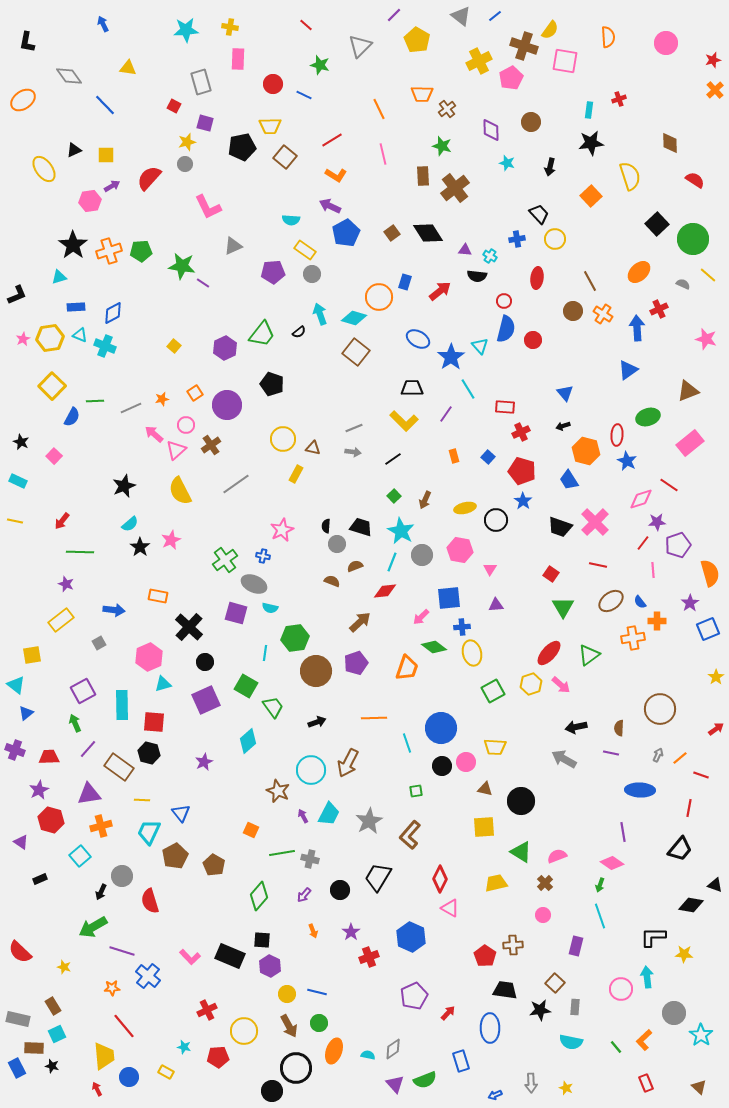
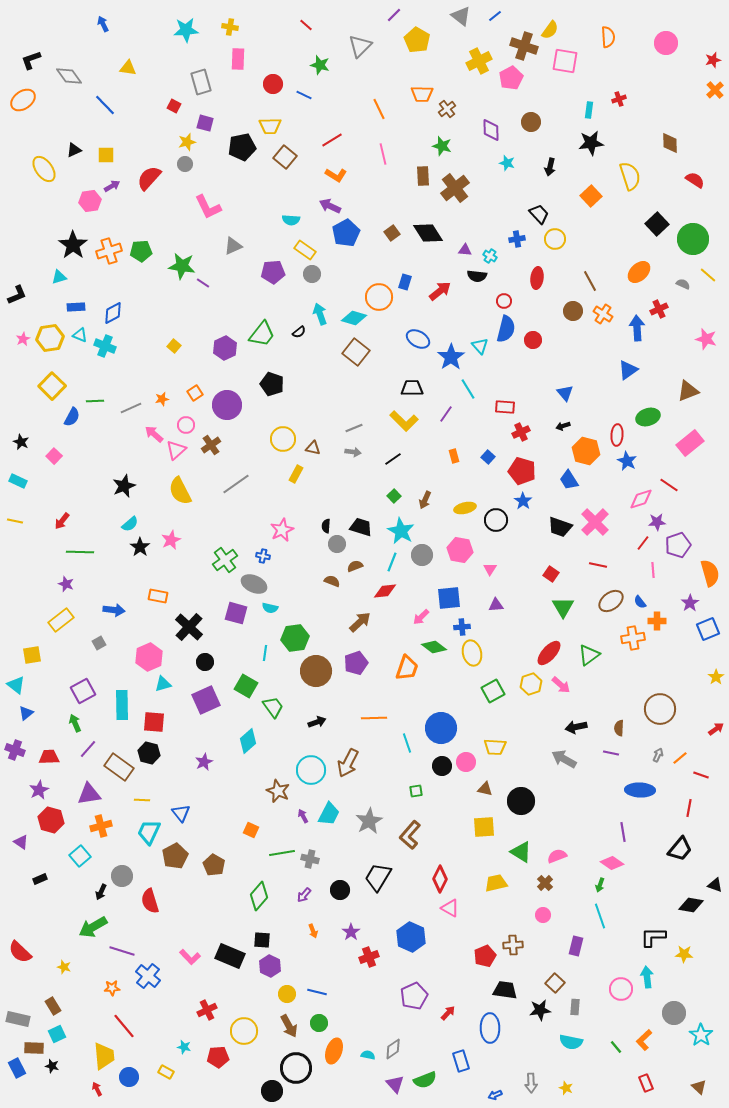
black L-shape at (27, 42): moved 4 px right, 18 px down; rotated 60 degrees clockwise
red pentagon at (485, 956): rotated 15 degrees clockwise
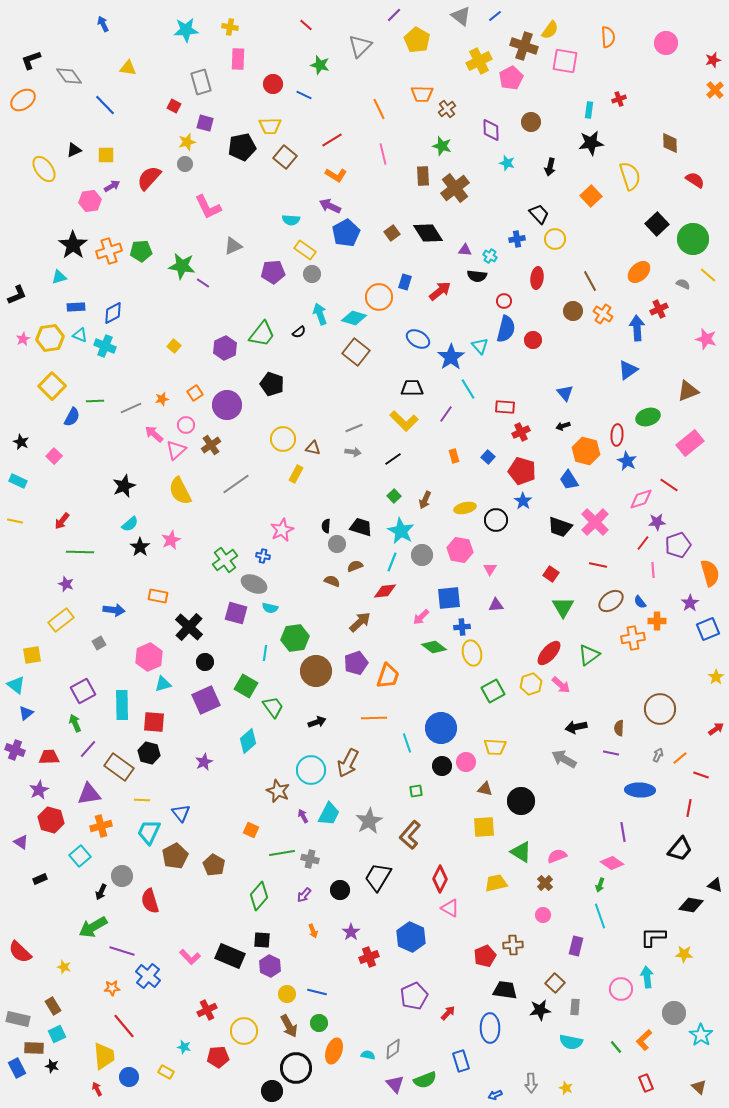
orange trapezoid at (407, 668): moved 19 px left, 8 px down
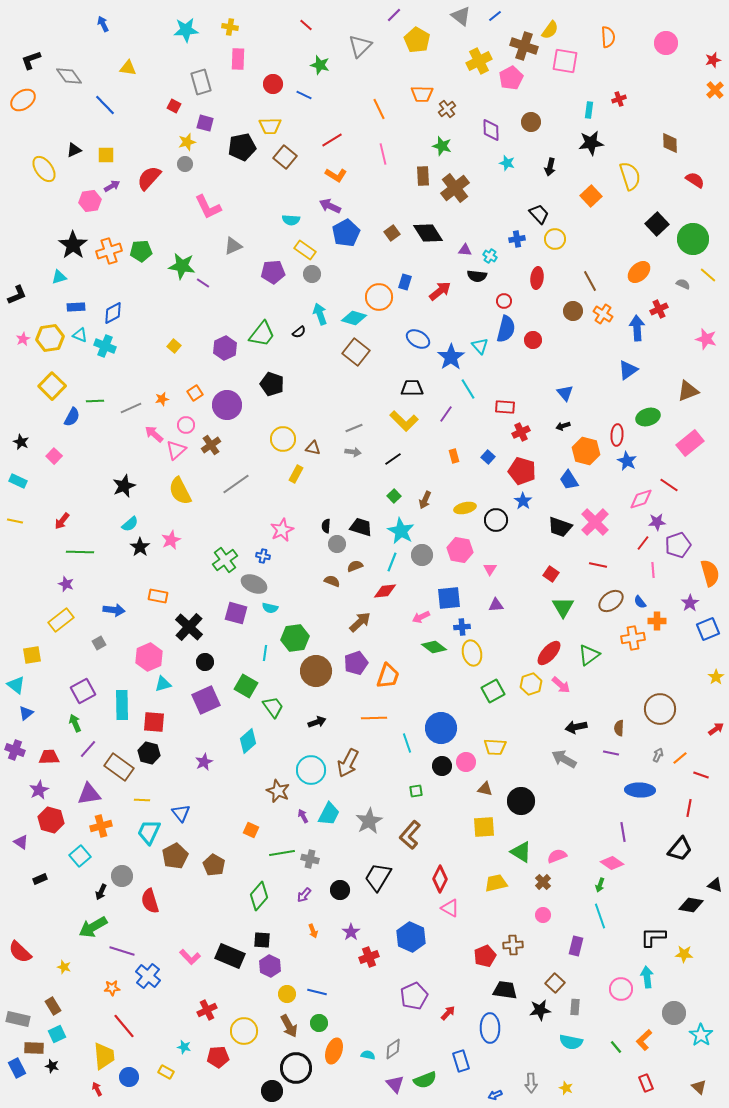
pink arrow at (421, 617): rotated 18 degrees clockwise
brown cross at (545, 883): moved 2 px left, 1 px up
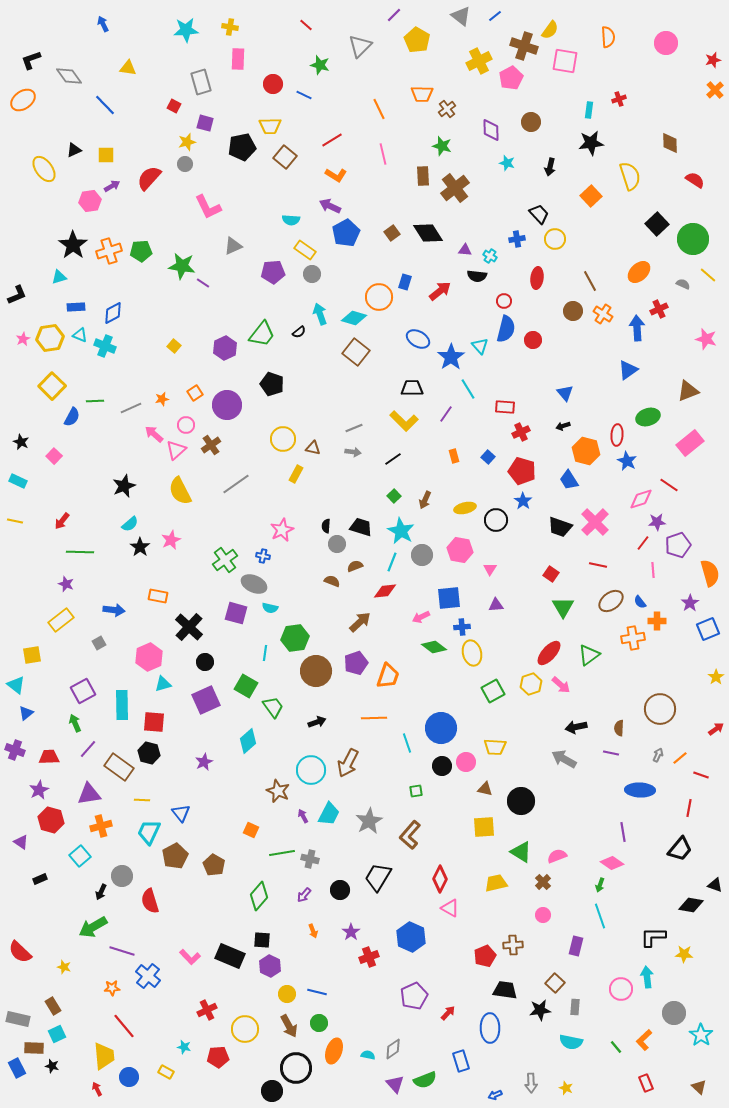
yellow circle at (244, 1031): moved 1 px right, 2 px up
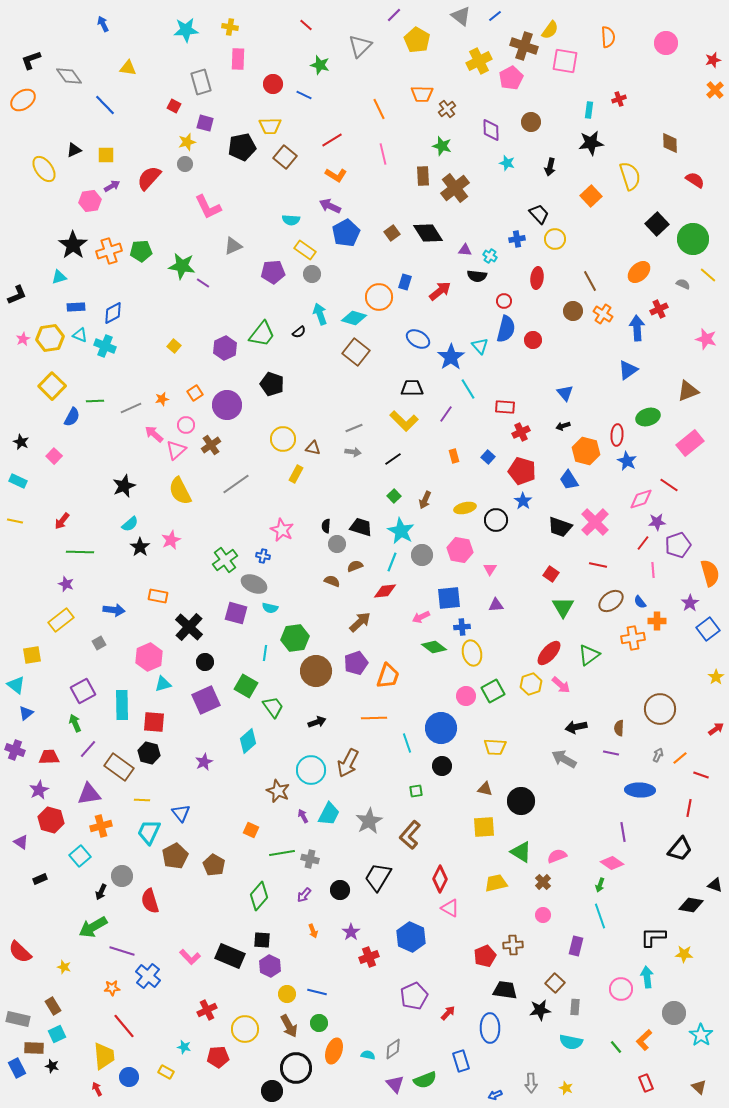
pink star at (282, 530): rotated 20 degrees counterclockwise
blue square at (708, 629): rotated 15 degrees counterclockwise
pink circle at (466, 762): moved 66 px up
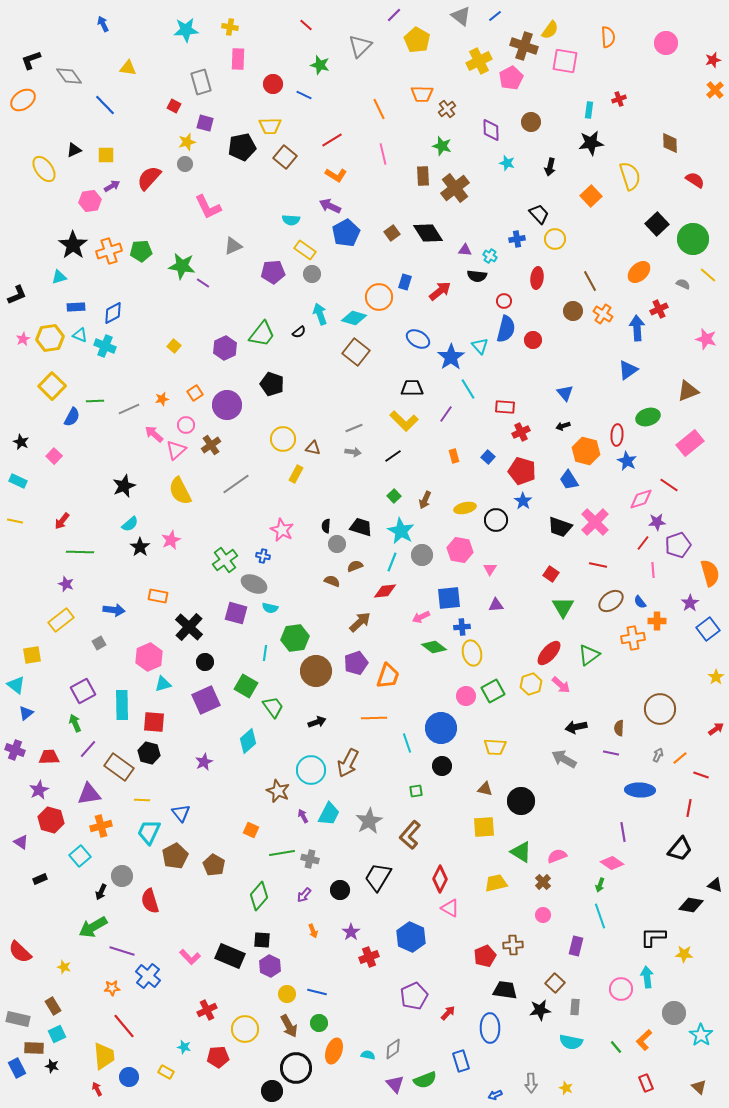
gray line at (131, 408): moved 2 px left, 1 px down
black line at (393, 459): moved 3 px up
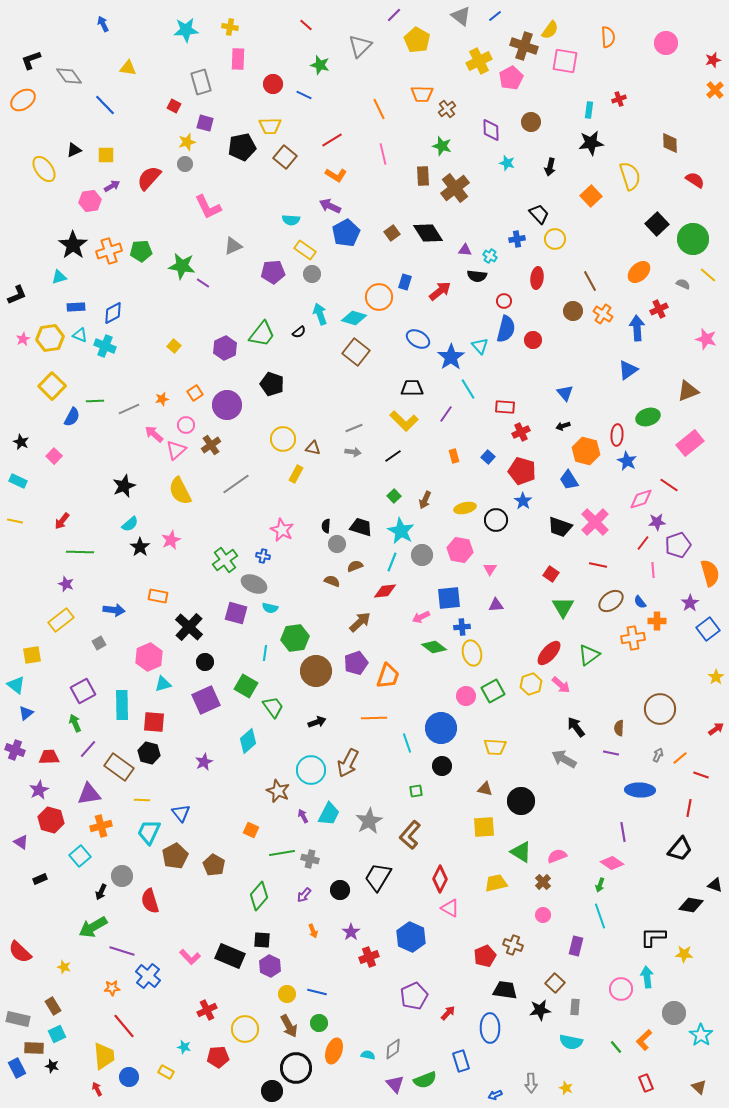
black arrow at (576, 727): rotated 65 degrees clockwise
brown cross at (513, 945): rotated 24 degrees clockwise
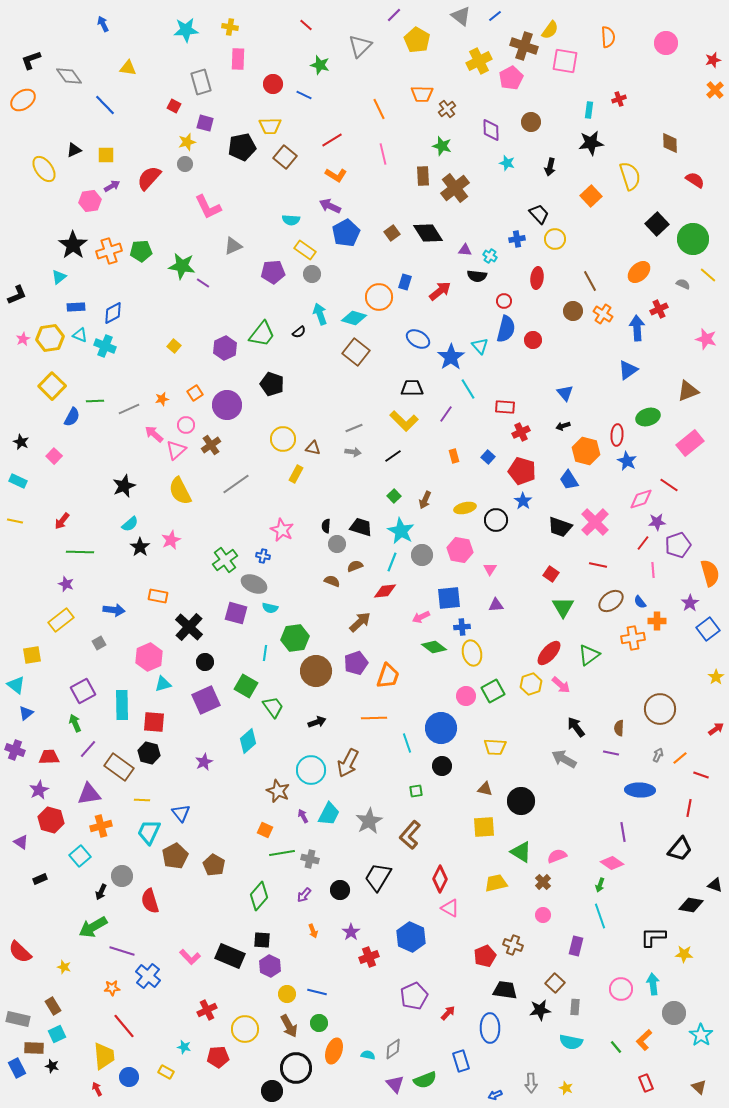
cyan triangle at (59, 277): rotated 21 degrees counterclockwise
orange square at (251, 830): moved 14 px right
cyan arrow at (647, 977): moved 6 px right, 7 px down
